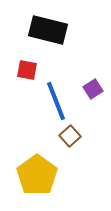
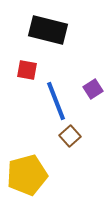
yellow pentagon: moved 10 px left; rotated 21 degrees clockwise
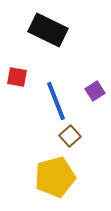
black rectangle: rotated 12 degrees clockwise
red square: moved 10 px left, 7 px down
purple square: moved 2 px right, 2 px down
yellow pentagon: moved 28 px right, 2 px down
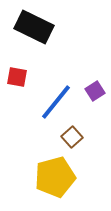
black rectangle: moved 14 px left, 3 px up
blue line: moved 1 px down; rotated 60 degrees clockwise
brown square: moved 2 px right, 1 px down
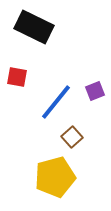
purple square: rotated 12 degrees clockwise
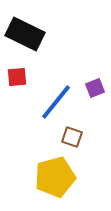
black rectangle: moved 9 px left, 7 px down
red square: rotated 15 degrees counterclockwise
purple square: moved 3 px up
brown square: rotated 30 degrees counterclockwise
